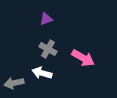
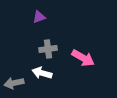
purple triangle: moved 7 px left, 2 px up
gray cross: rotated 36 degrees counterclockwise
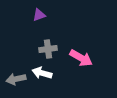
purple triangle: moved 2 px up
pink arrow: moved 2 px left
gray arrow: moved 2 px right, 4 px up
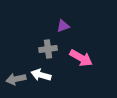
purple triangle: moved 24 px right, 11 px down
white arrow: moved 1 px left, 2 px down
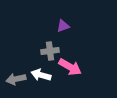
gray cross: moved 2 px right, 2 px down
pink arrow: moved 11 px left, 9 px down
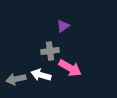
purple triangle: rotated 16 degrees counterclockwise
pink arrow: moved 1 px down
